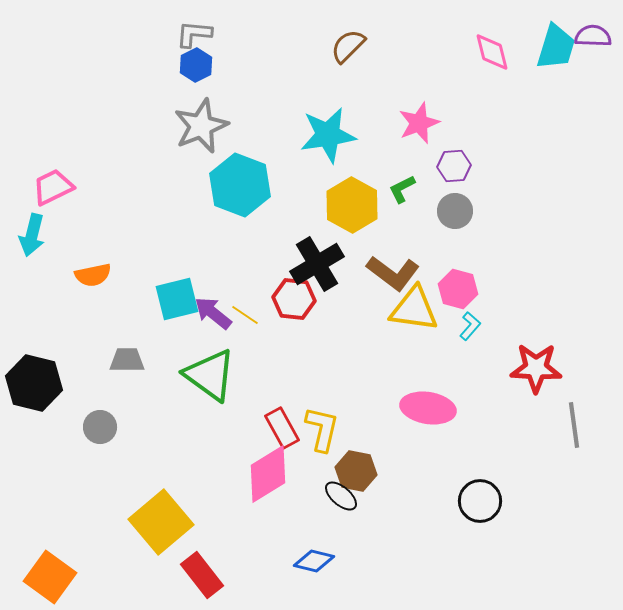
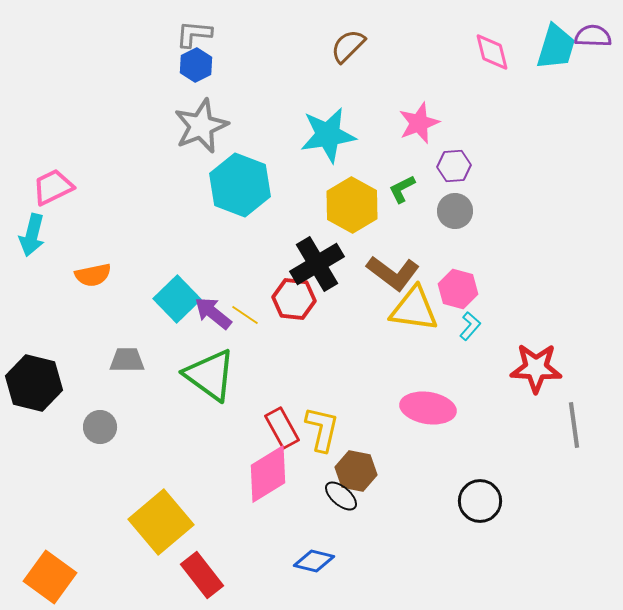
cyan square at (177, 299): rotated 30 degrees counterclockwise
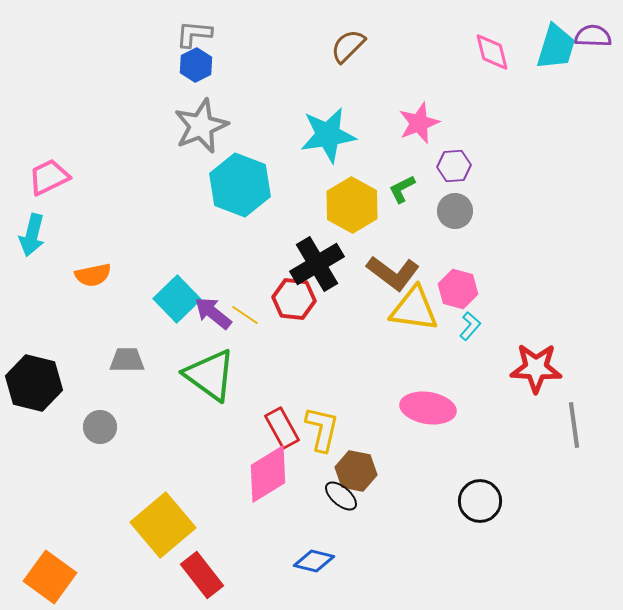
pink trapezoid at (53, 187): moved 4 px left, 10 px up
yellow square at (161, 522): moved 2 px right, 3 px down
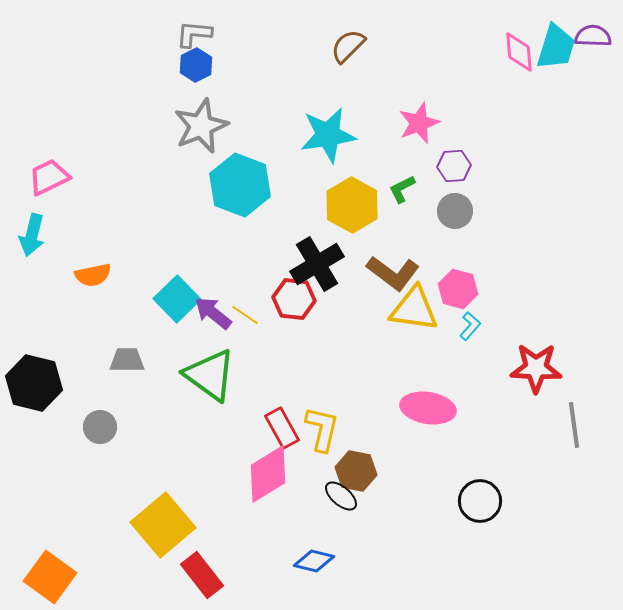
pink diamond at (492, 52): moved 27 px right; rotated 9 degrees clockwise
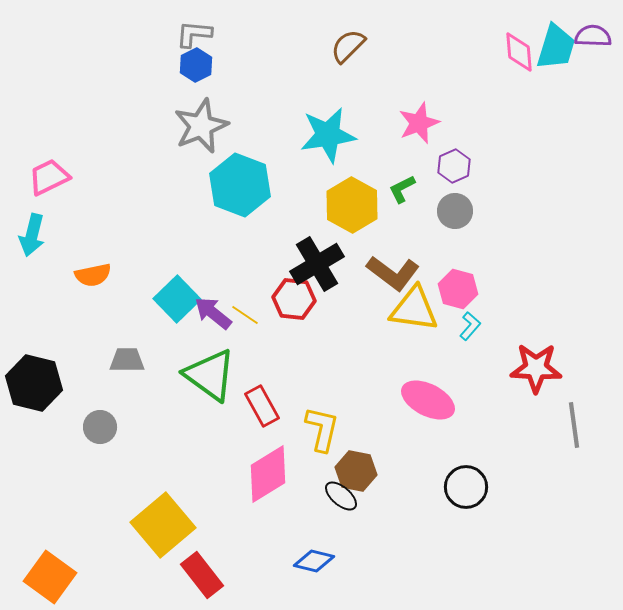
purple hexagon at (454, 166): rotated 20 degrees counterclockwise
pink ellipse at (428, 408): moved 8 px up; rotated 18 degrees clockwise
red rectangle at (282, 428): moved 20 px left, 22 px up
black circle at (480, 501): moved 14 px left, 14 px up
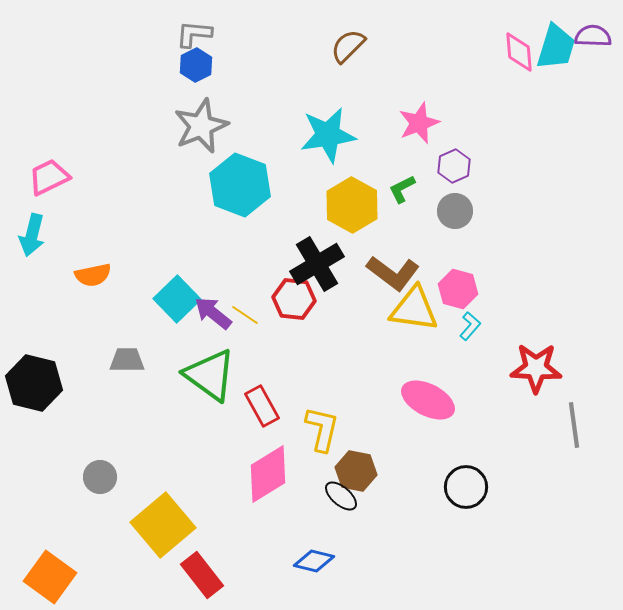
gray circle at (100, 427): moved 50 px down
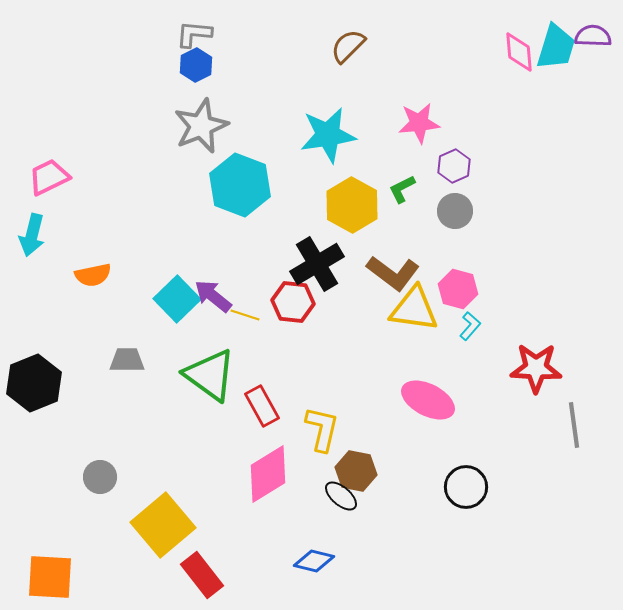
pink star at (419, 123): rotated 15 degrees clockwise
red hexagon at (294, 299): moved 1 px left, 3 px down
purple arrow at (213, 313): moved 17 px up
yellow line at (245, 315): rotated 16 degrees counterclockwise
black hexagon at (34, 383): rotated 24 degrees clockwise
orange square at (50, 577): rotated 33 degrees counterclockwise
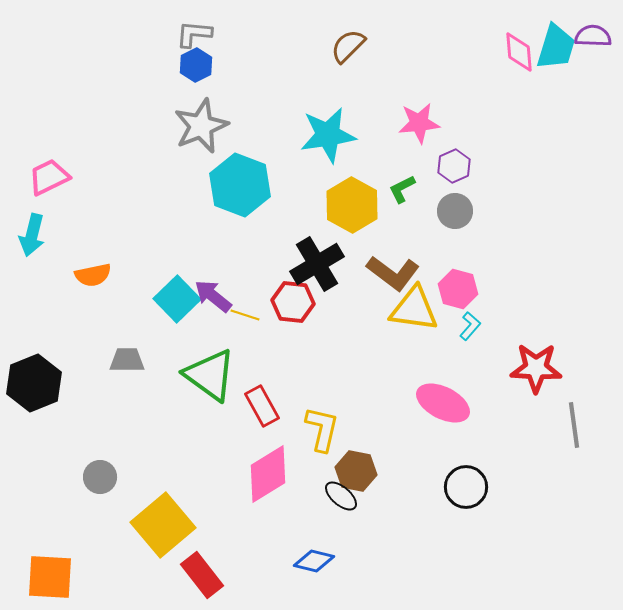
pink ellipse at (428, 400): moved 15 px right, 3 px down
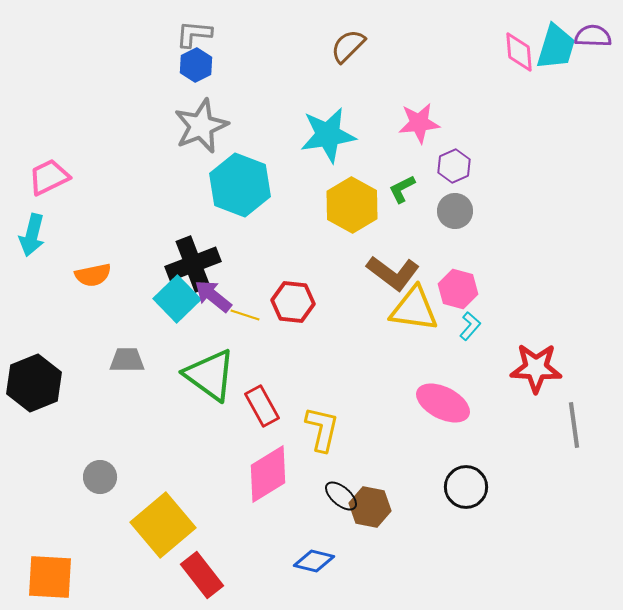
black cross at (317, 264): moved 124 px left; rotated 10 degrees clockwise
brown hexagon at (356, 471): moved 14 px right, 36 px down
